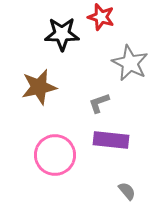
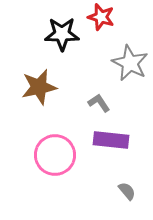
gray L-shape: rotated 75 degrees clockwise
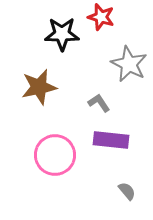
gray star: moved 1 px left, 1 px down
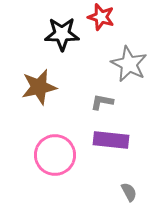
gray L-shape: moved 3 px right, 1 px up; rotated 45 degrees counterclockwise
gray semicircle: moved 2 px right, 1 px down; rotated 12 degrees clockwise
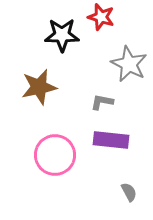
black star: moved 1 px down
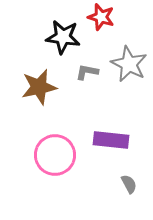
black star: moved 1 px right, 2 px down; rotated 8 degrees clockwise
gray L-shape: moved 15 px left, 30 px up
gray semicircle: moved 8 px up
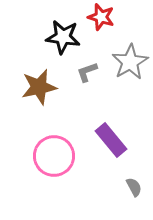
gray star: moved 1 px right, 2 px up; rotated 15 degrees clockwise
gray L-shape: rotated 30 degrees counterclockwise
purple rectangle: rotated 44 degrees clockwise
pink circle: moved 1 px left, 1 px down
gray semicircle: moved 5 px right, 3 px down
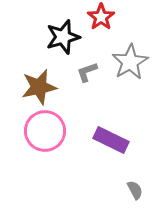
red star: rotated 20 degrees clockwise
black star: rotated 24 degrees counterclockwise
purple rectangle: rotated 24 degrees counterclockwise
pink circle: moved 9 px left, 25 px up
gray semicircle: moved 1 px right, 3 px down
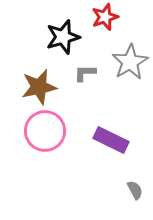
red star: moved 4 px right; rotated 16 degrees clockwise
gray L-shape: moved 2 px left, 1 px down; rotated 20 degrees clockwise
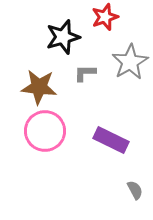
brown star: rotated 18 degrees clockwise
